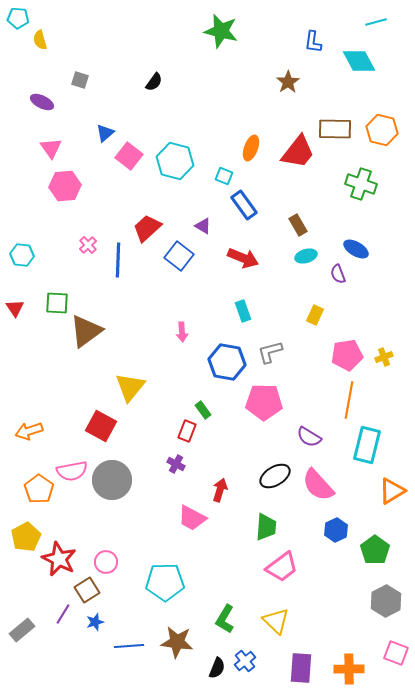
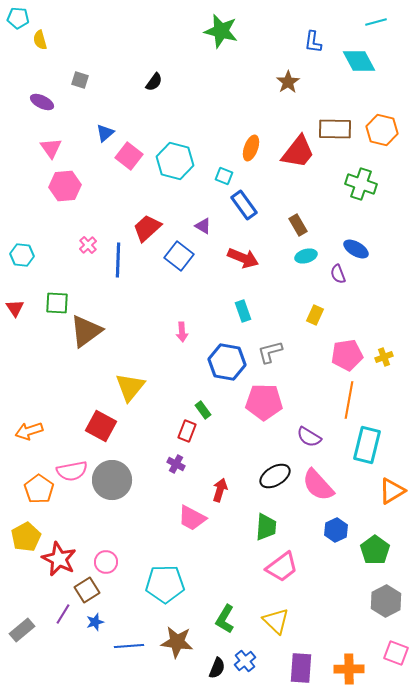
cyan pentagon at (165, 582): moved 2 px down
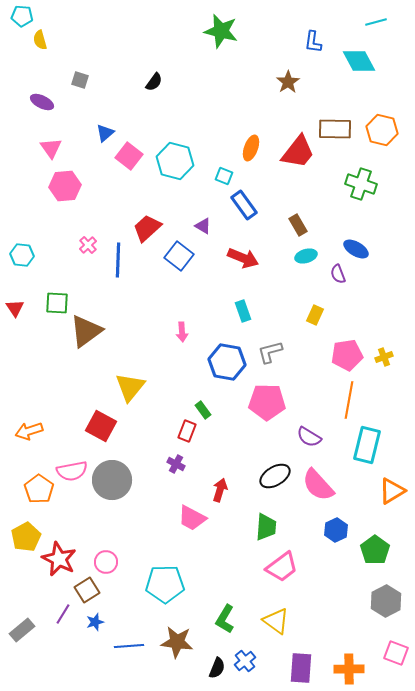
cyan pentagon at (18, 18): moved 4 px right, 2 px up
pink pentagon at (264, 402): moved 3 px right
yellow triangle at (276, 621): rotated 8 degrees counterclockwise
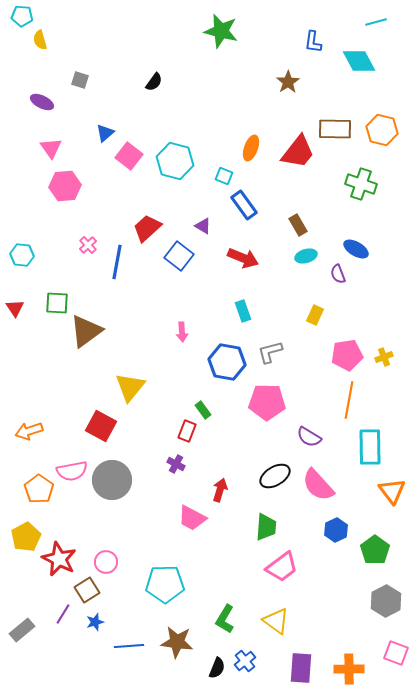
blue line at (118, 260): moved 1 px left, 2 px down; rotated 8 degrees clockwise
cyan rectangle at (367, 445): moved 3 px right, 2 px down; rotated 15 degrees counterclockwise
orange triangle at (392, 491): rotated 36 degrees counterclockwise
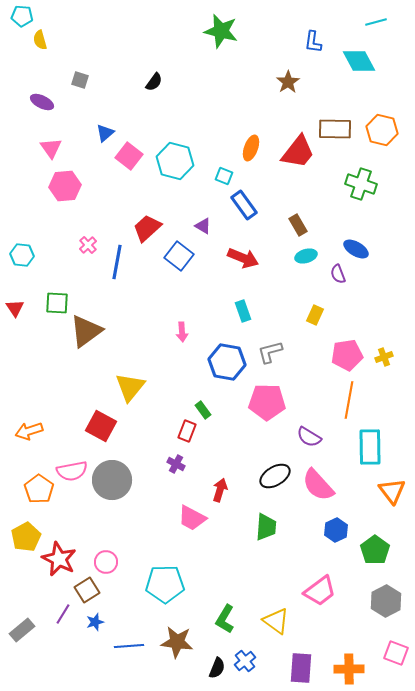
pink trapezoid at (282, 567): moved 38 px right, 24 px down
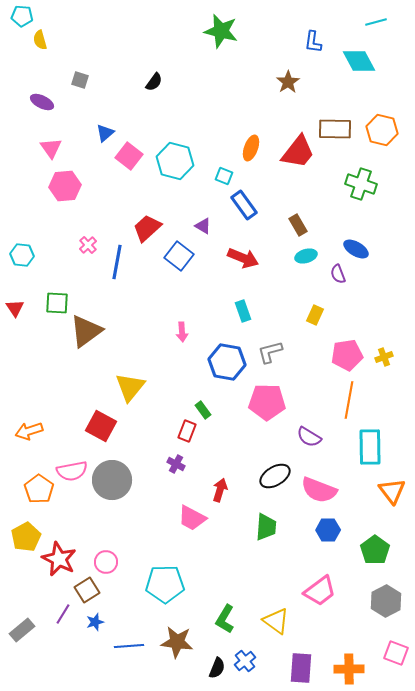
pink semicircle at (318, 485): moved 1 px right, 5 px down; rotated 27 degrees counterclockwise
blue hexagon at (336, 530): moved 8 px left; rotated 25 degrees clockwise
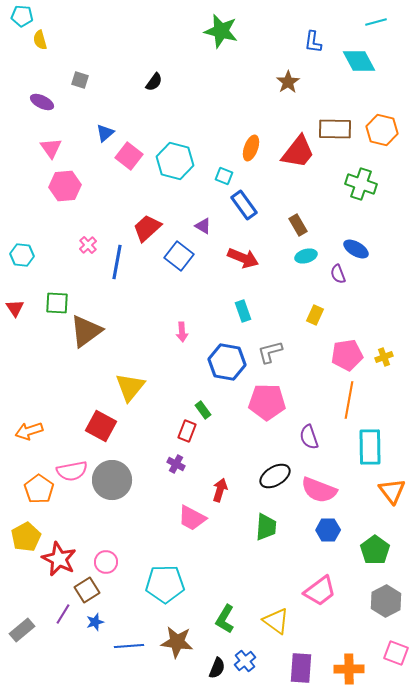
purple semicircle at (309, 437): rotated 40 degrees clockwise
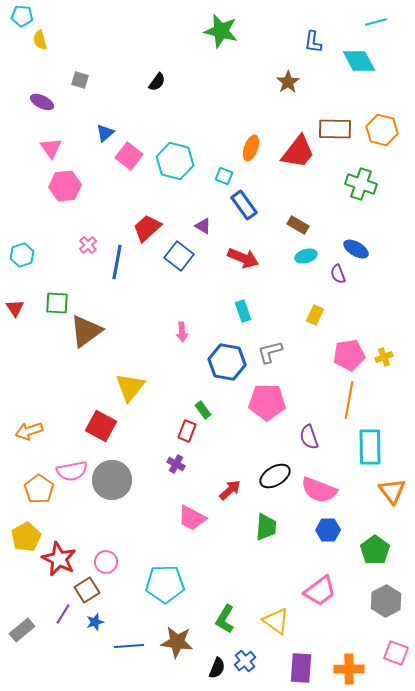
black semicircle at (154, 82): moved 3 px right
brown rectangle at (298, 225): rotated 30 degrees counterclockwise
cyan hexagon at (22, 255): rotated 25 degrees counterclockwise
pink pentagon at (347, 355): moved 2 px right
red arrow at (220, 490): moved 10 px right; rotated 30 degrees clockwise
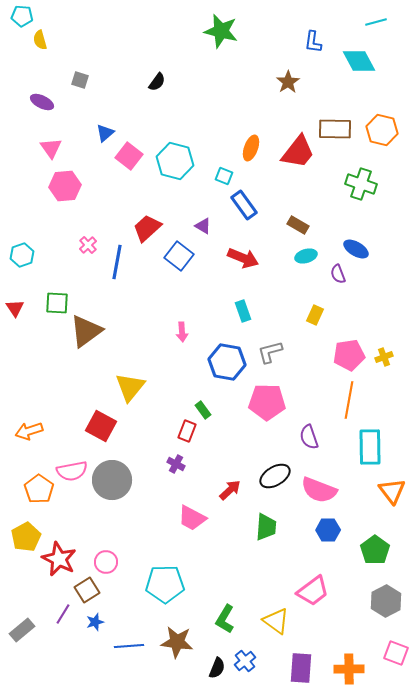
pink trapezoid at (320, 591): moved 7 px left
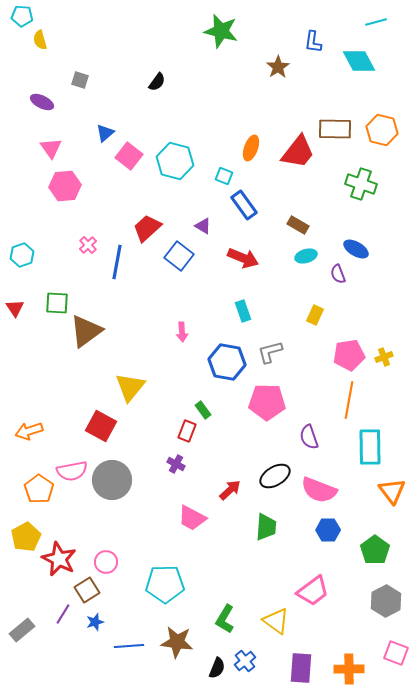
brown star at (288, 82): moved 10 px left, 15 px up
